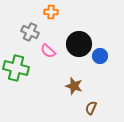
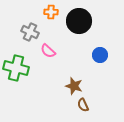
black circle: moved 23 px up
blue circle: moved 1 px up
brown semicircle: moved 8 px left, 3 px up; rotated 48 degrees counterclockwise
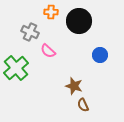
green cross: rotated 35 degrees clockwise
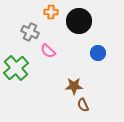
blue circle: moved 2 px left, 2 px up
brown star: rotated 18 degrees counterclockwise
